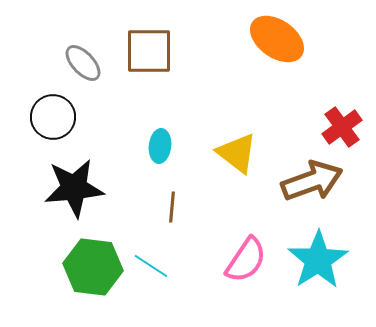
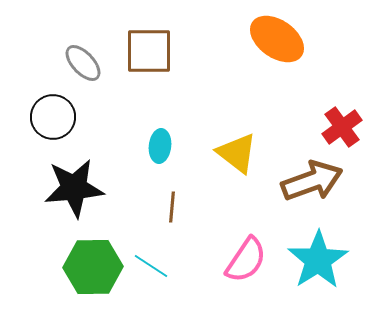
green hexagon: rotated 8 degrees counterclockwise
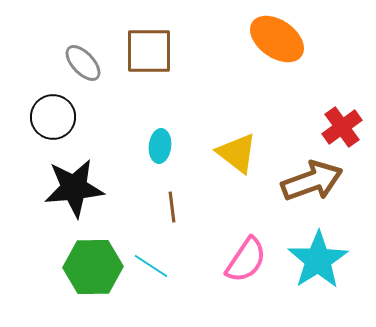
brown line: rotated 12 degrees counterclockwise
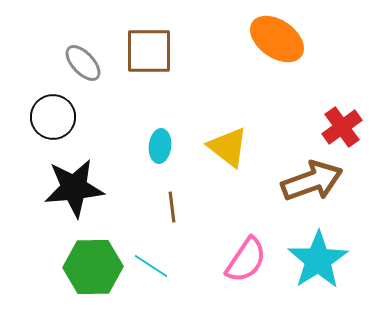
yellow triangle: moved 9 px left, 6 px up
